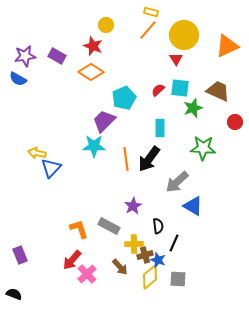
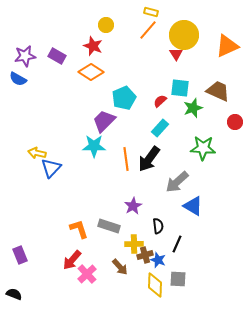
red triangle at (176, 59): moved 5 px up
red semicircle at (158, 90): moved 2 px right, 11 px down
cyan rectangle at (160, 128): rotated 42 degrees clockwise
gray rectangle at (109, 226): rotated 10 degrees counterclockwise
black line at (174, 243): moved 3 px right, 1 px down
yellow diamond at (150, 277): moved 5 px right, 8 px down; rotated 50 degrees counterclockwise
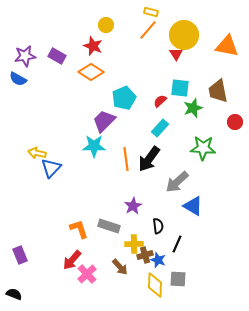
orange triangle at (227, 46): rotated 35 degrees clockwise
brown trapezoid at (218, 91): rotated 125 degrees counterclockwise
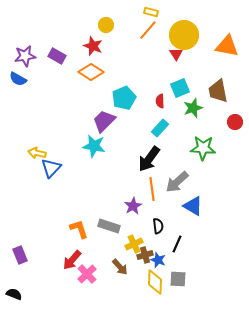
cyan square at (180, 88): rotated 30 degrees counterclockwise
red semicircle at (160, 101): rotated 48 degrees counterclockwise
cyan star at (94, 146): rotated 10 degrees clockwise
orange line at (126, 159): moved 26 px right, 30 px down
yellow cross at (134, 244): rotated 24 degrees counterclockwise
yellow diamond at (155, 285): moved 3 px up
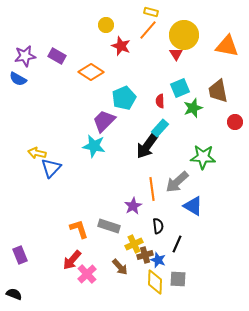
red star at (93, 46): moved 28 px right
green star at (203, 148): moved 9 px down
black arrow at (149, 159): moved 2 px left, 13 px up
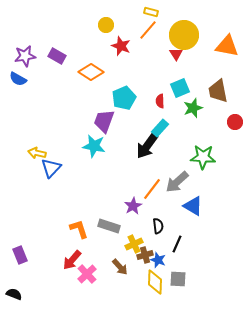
purple trapezoid at (104, 121): rotated 25 degrees counterclockwise
orange line at (152, 189): rotated 45 degrees clockwise
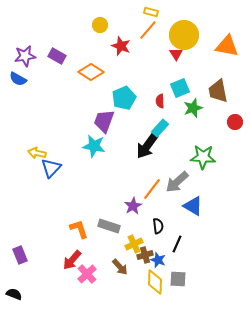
yellow circle at (106, 25): moved 6 px left
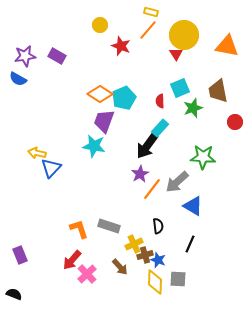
orange diamond at (91, 72): moved 9 px right, 22 px down
purple star at (133, 206): moved 7 px right, 32 px up
black line at (177, 244): moved 13 px right
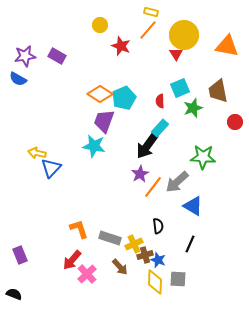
orange line at (152, 189): moved 1 px right, 2 px up
gray rectangle at (109, 226): moved 1 px right, 12 px down
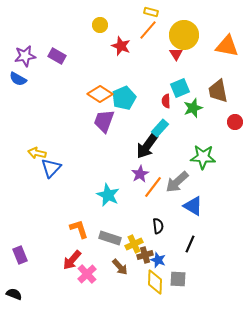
red semicircle at (160, 101): moved 6 px right
cyan star at (94, 146): moved 14 px right, 49 px down; rotated 15 degrees clockwise
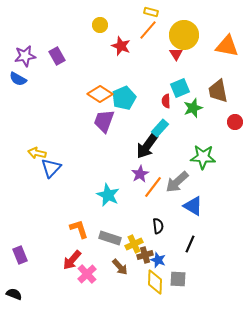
purple rectangle at (57, 56): rotated 30 degrees clockwise
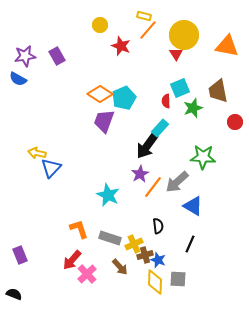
yellow rectangle at (151, 12): moved 7 px left, 4 px down
